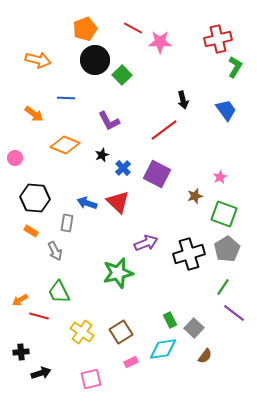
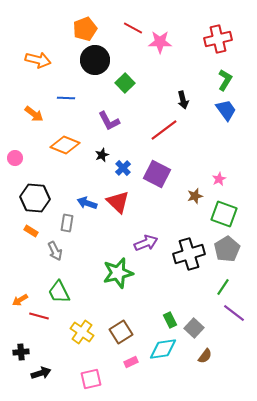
green L-shape at (235, 67): moved 10 px left, 13 px down
green square at (122, 75): moved 3 px right, 8 px down
pink star at (220, 177): moved 1 px left, 2 px down
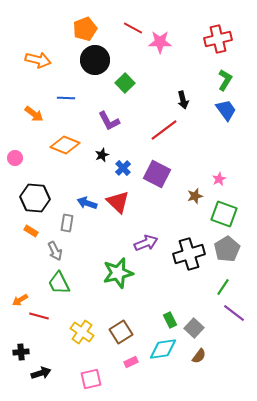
green trapezoid at (59, 292): moved 9 px up
brown semicircle at (205, 356): moved 6 px left
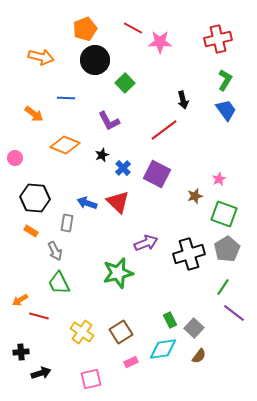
orange arrow at (38, 60): moved 3 px right, 3 px up
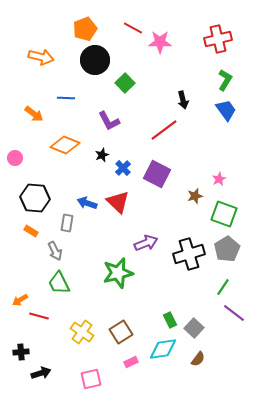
brown semicircle at (199, 356): moved 1 px left, 3 px down
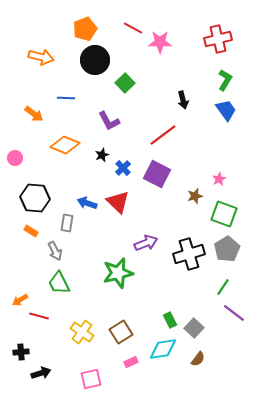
red line at (164, 130): moved 1 px left, 5 px down
